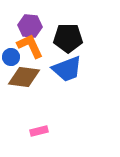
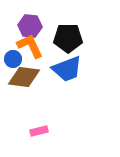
blue circle: moved 2 px right, 2 px down
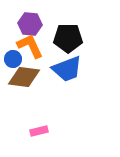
purple hexagon: moved 2 px up
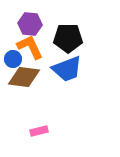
orange L-shape: moved 1 px down
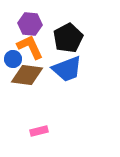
black pentagon: rotated 28 degrees counterclockwise
brown diamond: moved 3 px right, 2 px up
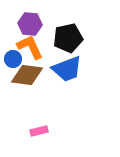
black pentagon: rotated 16 degrees clockwise
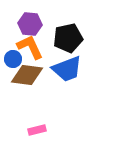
pink rectangle: moved 2 px left, 1 px up
